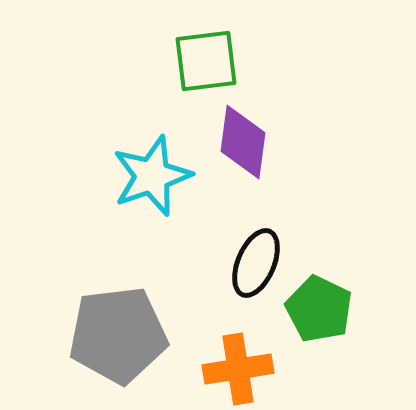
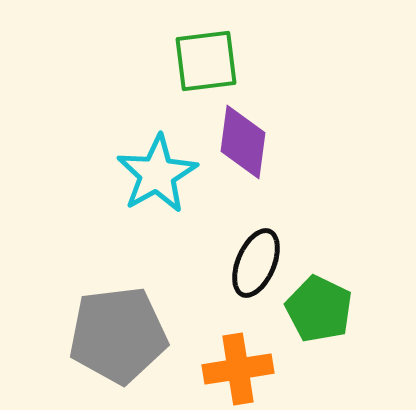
cyan star: moved 5 px right, 2 px up; rotated 10 degrees counterclockwise
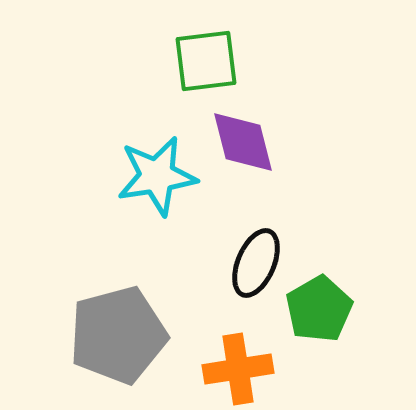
purple diamond: rotated 22 degrees counterclockwise
cyan star: moved 2 px down; rotated 20 degrees clockwise
green pentagon: rotated 16 degrees clockwise
gray pentagon: rotated 8 degrees counterclockwise
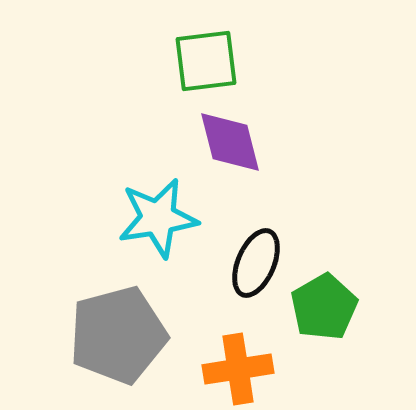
purple diamond: moved 13 px left
cyan star: moved 1 px right, 42 px down
green pentagon: moved 5 px right, 2 px up
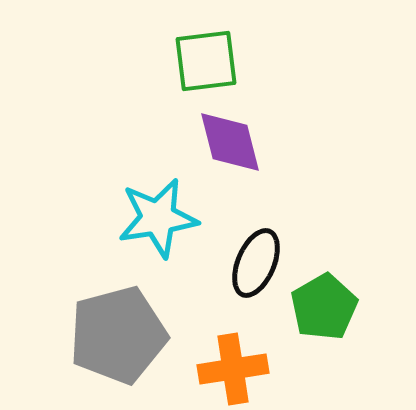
orange cross: moved 5 px left
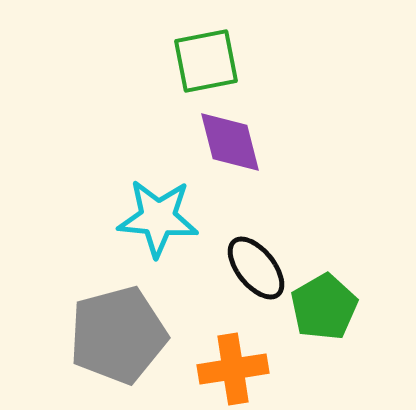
green square: rotated 4 degrees counterclockwise
cyan star: rotated 14 degrees clockwise
black ellipse: moved 5 px down; rotated 62 degrees counterclockwise
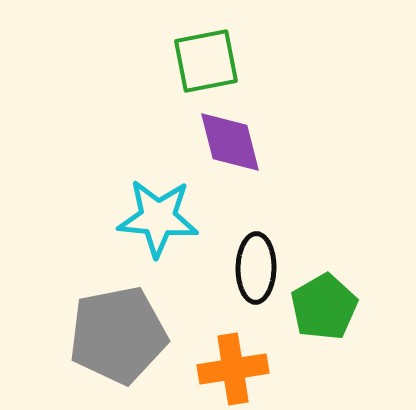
black ellipse: rotated 40 degrees clockwise
gray pentagon: rotated 4 degrees clockwise
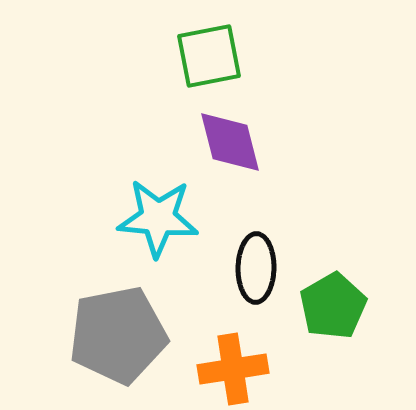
green square: moved 3 px right, 5 px up
green pentagon: moved 9 px right, 1 px up
